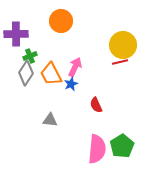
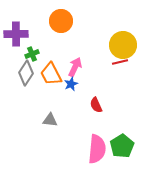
green cross: moved 2 px right, 2 px up
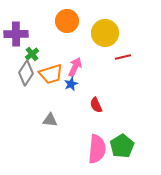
orange circle: moved 6 px right
yellow circle: moved 18 px left, 12 px up
green cross: rotated 16 degrees counterclockwise
red line: moved 3 px right, 5 px up
orange trapezoid: rotated 80 degrees counterclockwise
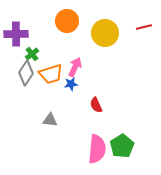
red line: moved 21 px right, 30 px up
blue star: rotated 16 degrees clockwise
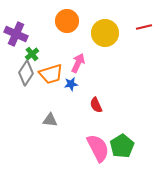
purple cross: rotated 25 degrees clockwise
pink arrow: moved 3 px right, 4 px up
pink semicircle: moved 1 px right, 1 px up; rotated 32 degrees counterclockwise
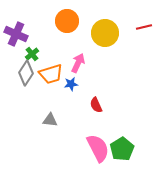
green pentagon: moved 3 px down
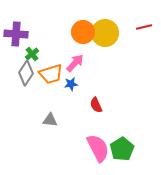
orange circle: moved 16 px right, 11 px down
purple cross: rotated 20 degrees counterclockwise
pink arrow: moved 3 px left; rotated 18 degrees clockwise
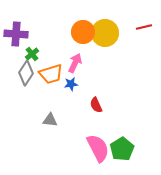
pink arrow: rotated 18 degrees counterclockwise
